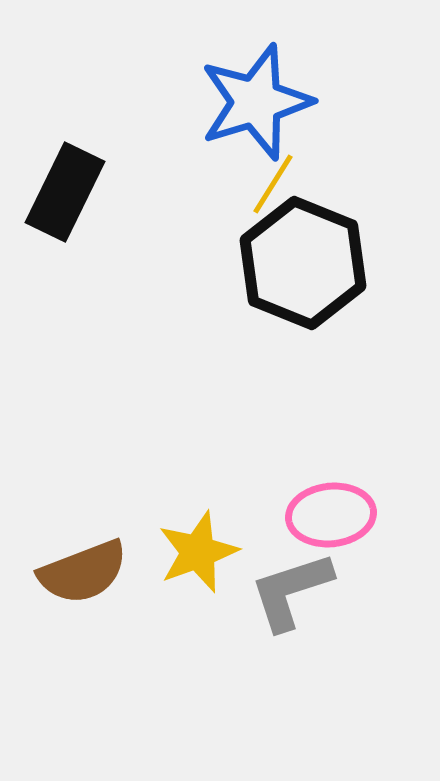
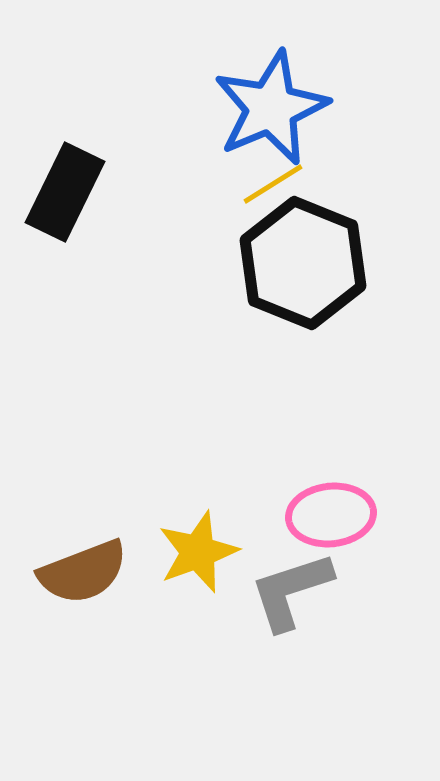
blue star: moved 15 px right, 6 px down; rotated 6 degrees counterclockwise
yellow line: rotated 26 degrees clockwise
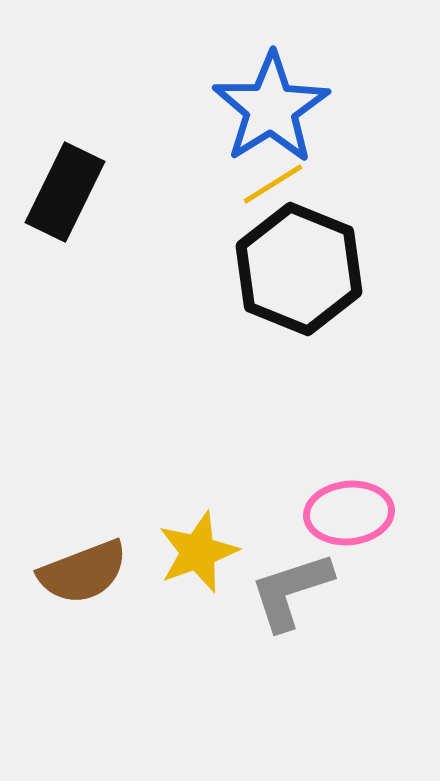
blue star: rotated 9 degrees counterclockwise
black hexagon: moved 4 px left, 6 px down
pink ellipse: moved 18 px right, 2 px up
